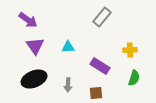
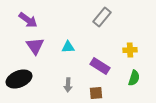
black ellipse: moved 15 px left
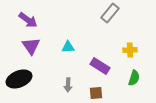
gray rectangle: moved 8 px right, 4 px up
purple triangle: moved 4 px left
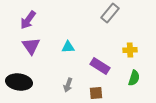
purple arrow: rotated 90 degrees clockwise
black ellipse: moved 3 px down; rotated 30 degrees clockwise
gray arrow: rotated 16 degrees clockwise
